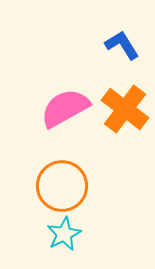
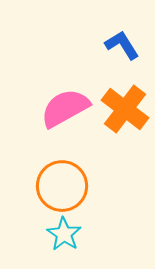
cyan star: rotated 12 degrees counterclockwise
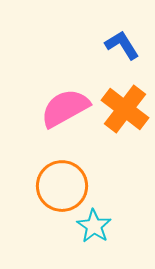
cyan star: moved 30 px right, 8 px up
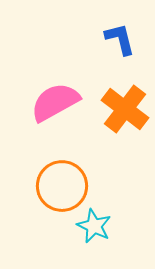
blue L-shape: moved 2 px left, 6 px up; rotated 18 degrees clockwise
pink semicircle: moved 10 px left, 6 px up
cyan star: rotated 8 degrees counterclockwise
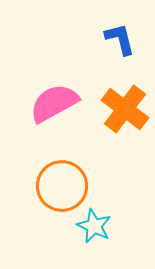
pink semicircle: moved 1 px left, 1 px down
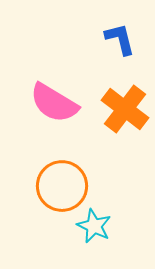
pink semicircle: rotated 120 degrees counterclockwise
